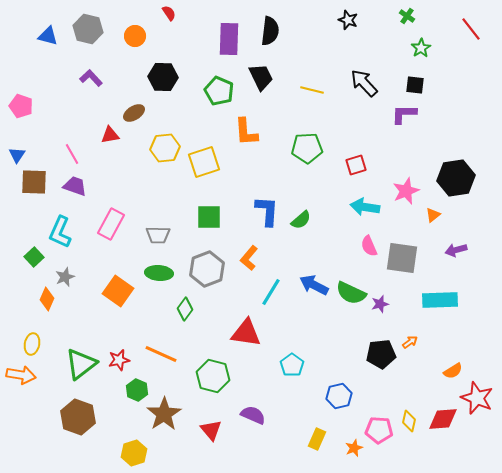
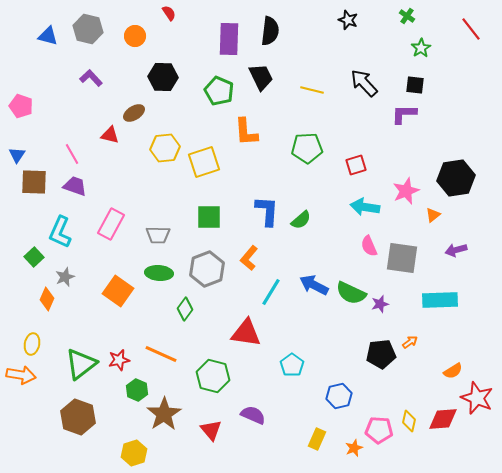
red triangle at (110, 135): rotated 24 degrees clockwise
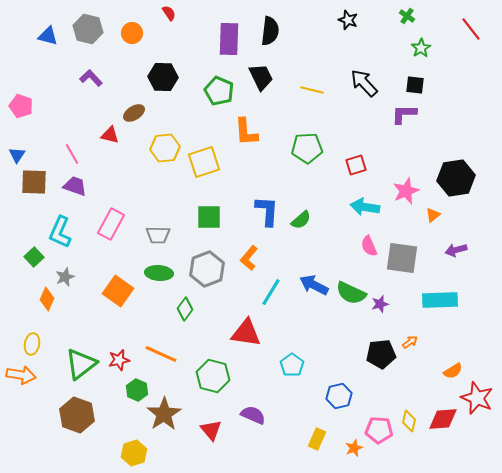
orange circle at (135, 36): moved 3 px left, 3 px up
brown hexagon at (78, 417): moved 1 px left, 2 px up
